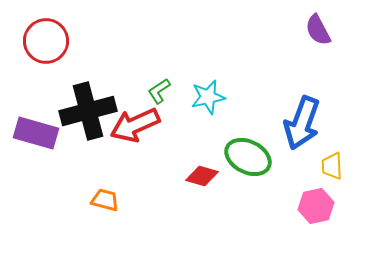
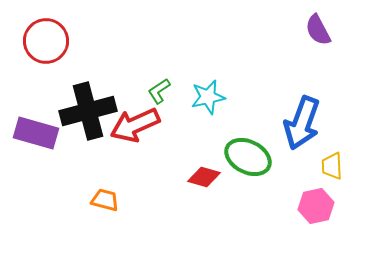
red diamond: moved 2 px right, 1 px down
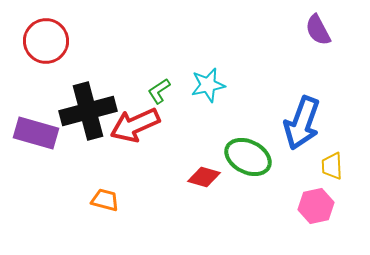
cyan star: moved 12 px up
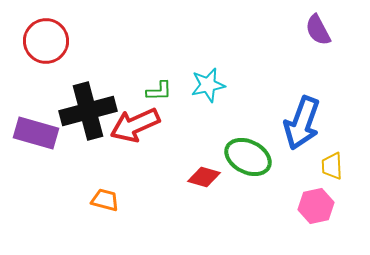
green L-shape: rotated 148 degrees counterclockwise
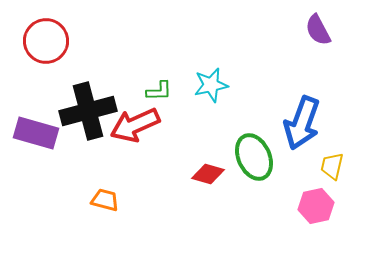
cyan star: moved 3 px right
green ellipse: moved 6 px right; rotated 39 degrees clockwise
yellow trapezoid: rotated 16 degrees clockwise
red diamond: moved 4 px right, 3 px up
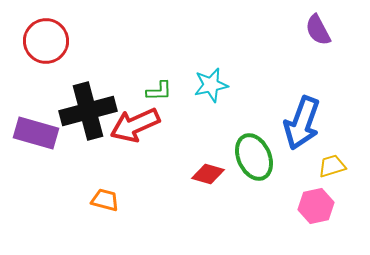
yellow trapezoid: rotated 60 degrees clockwise
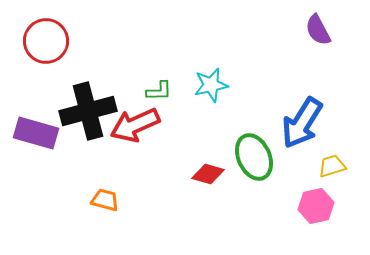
blue arrow: rotated 12 degrees clockwise
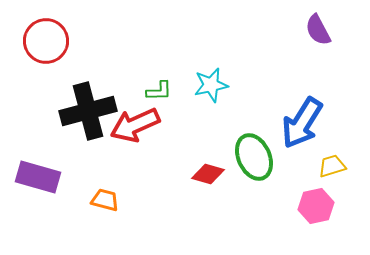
purple rectangle: moved 2 px right, 44 px down
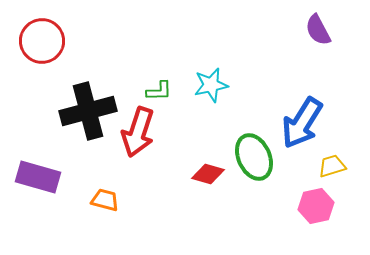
red circle: moved 4 px left
red arrow: moved 3 px right, 7 px down; rotated 48 degrees counterclockwise
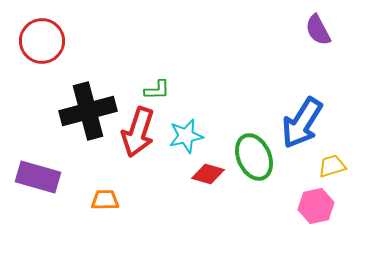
cyan star: moved 25 px left, 51 px down
green L-shape: moved 2 px left, 1 px up
orange trapezoid: rotated 16 degrees counterclockwise
